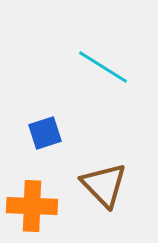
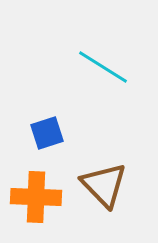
blue square: moved 2 px right
orange cross: moved 4 px right, 9 px up
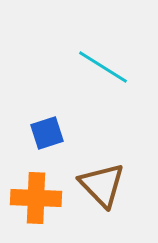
brown triangle: moved 2 px left
orange cross: moved 1 px down
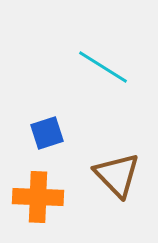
brown triangle: moved 15 px right, 10 px up
orange cross: moved 2 px right, 1 px up
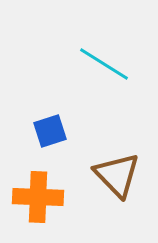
cyan line: moved 1 px right, 3 px up
blue square: moved 3 px right, 2 px up
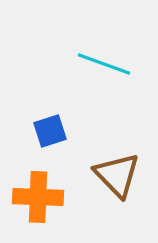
cyan line: rotated 12 degrees counterclockwise
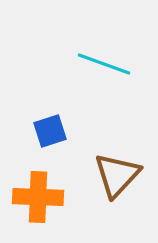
brown triangle: rotated 27 degrees clockwise
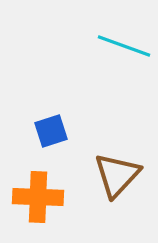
cyan line: moved 20 px right, 18 px up
blue square: moved 1 px right
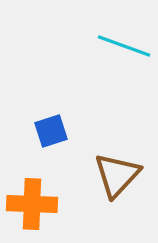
orange cross: moved 6 px left, 7 px down
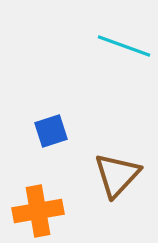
orange cross: moved 6 px right, 7 px down; rotated 12 degrees counterclockwise
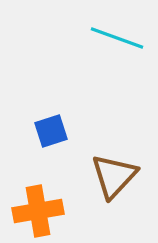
cyan line: moved 7 px left, 8 px up
brown triangle: moved 3 px left, 1 px down
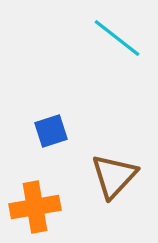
cyan line: rotated 18 degrees clockwise
orange cross: moved 3 px left, 4 px up
